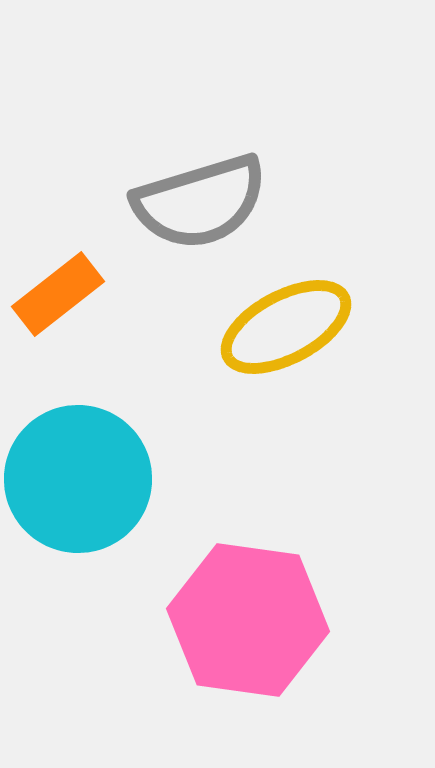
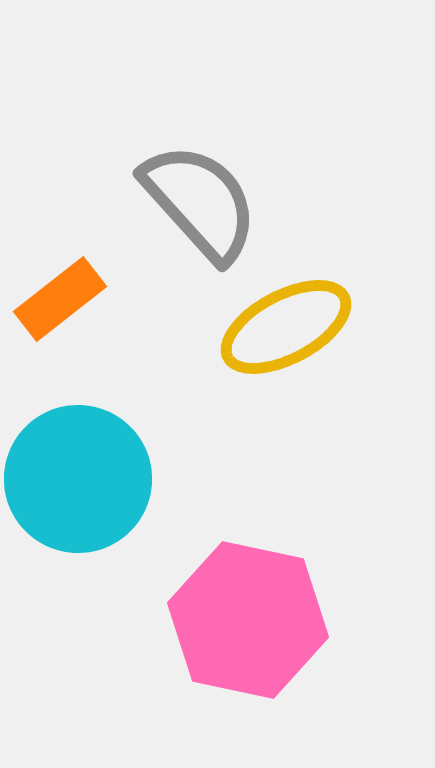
gray semicircle: rotated 115 degrees counterclockwise
orange rectangle: moved 2 px right, 5 px down
pink hexagon: rotated 4 degrees clockwise
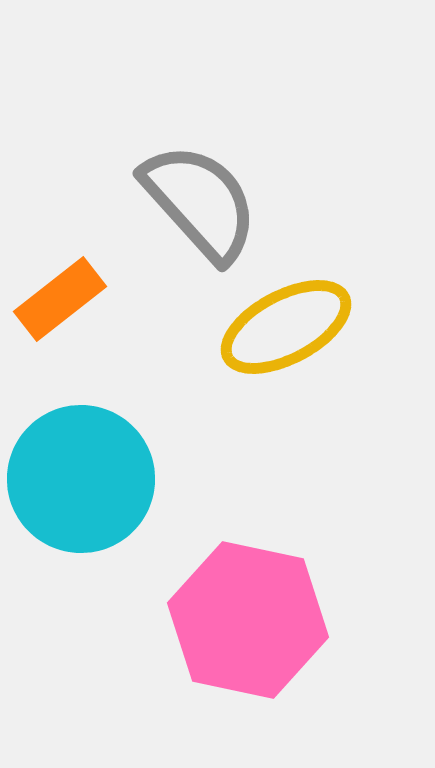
cyan circle: moved 3 px right
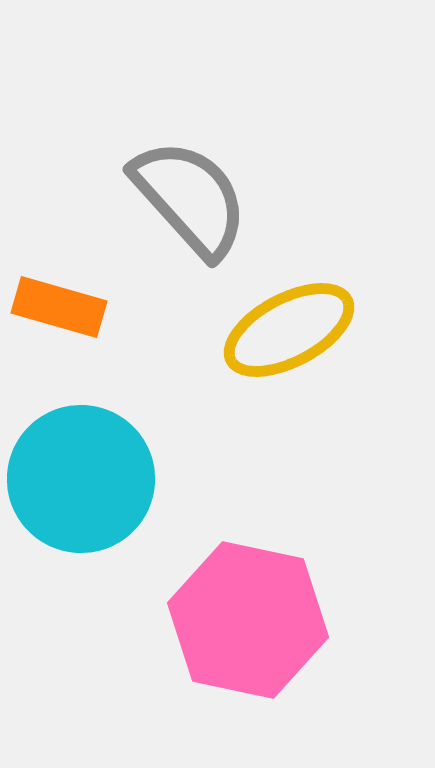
gray semicircle: moved 10 px left, 4 px up
orange rectangle: moved 1 px left, 8 px down; rotated 54 degrees clockwise
yellow ellipse: moved 3 px right, 3 px down
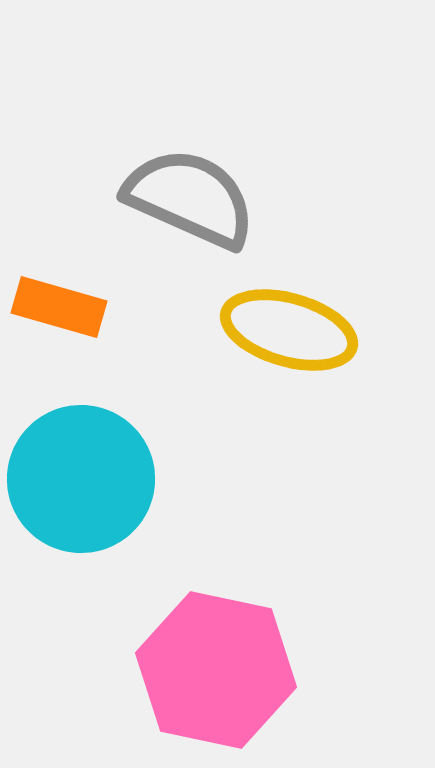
gray semicircle: rotated 24 degrees counterclockwise
yellow ellipse: rotated 44 degrees clockwise
pink hexagon: moved 32 px left, 50 px down
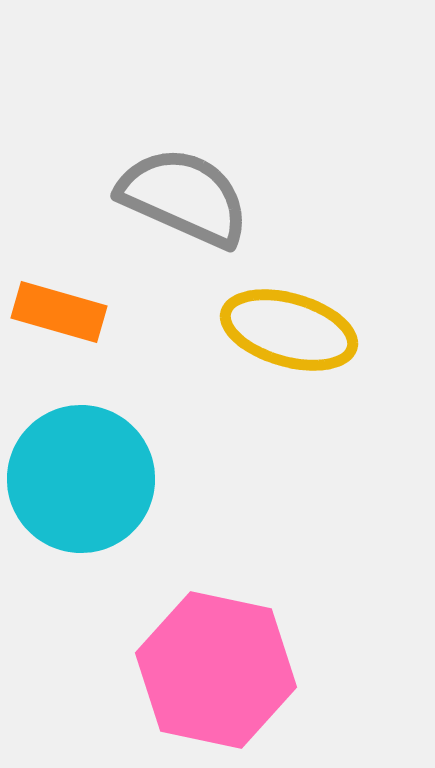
gray semicircle: moved 6 px left, 1 px up
orange rectangle: moved 5 px down
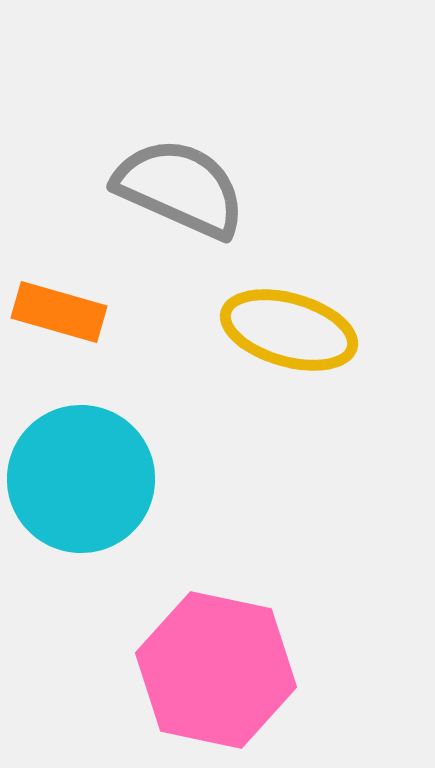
gray semicircle: moved 4 px left, 9 px up
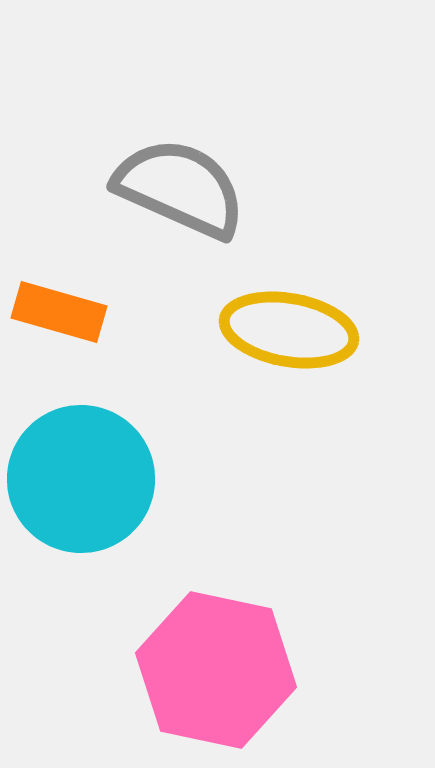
yellow ellipse: rotated 6 degrees counterclockwise
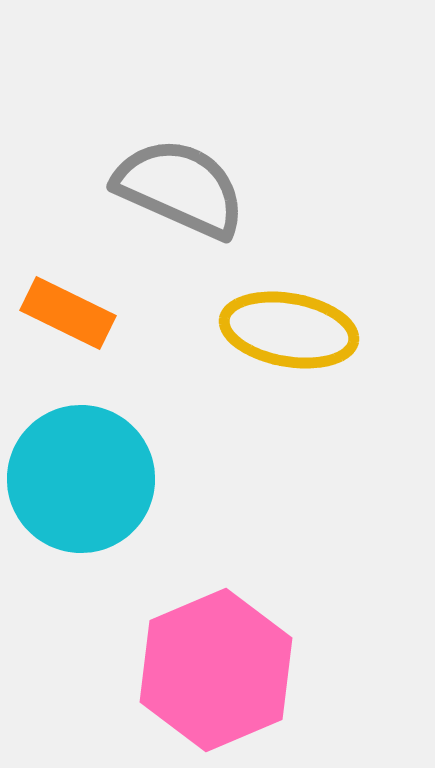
orange rectangle: moved 9 px right, 1 px down; rotated 10 degrees clockwise
pink hexagon: rotated 25 degrees clockwise
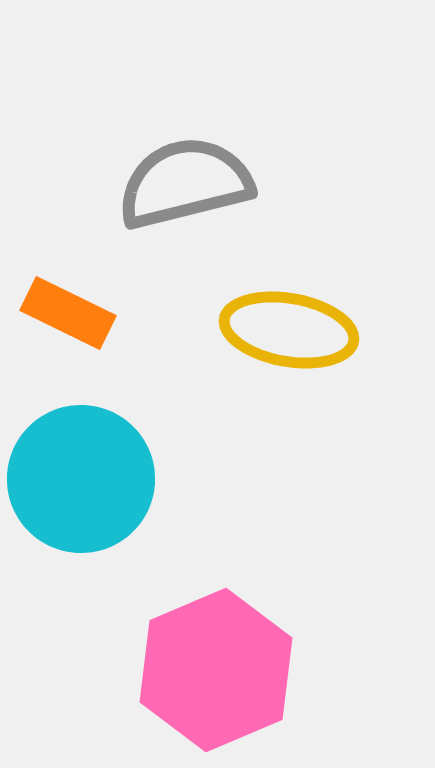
gray semicircle: moved 5 px right, 5 px up; rotated 38 degrees counterclockwise
